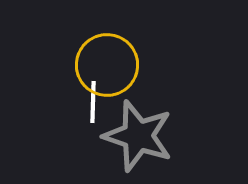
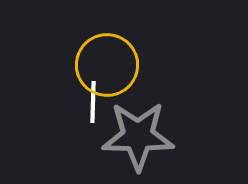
gray star: rotated 18 degrees counterclockwise
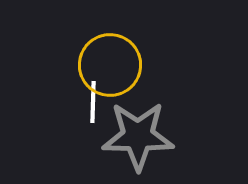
yellow circle: moved 3 px right
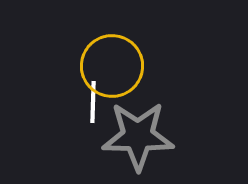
yellow circle: moved 2 px right, 1 px down
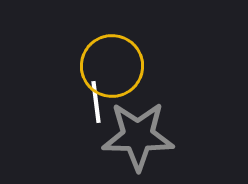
white line: moved 3 px right; rotated 9 degrees counterclockwise
